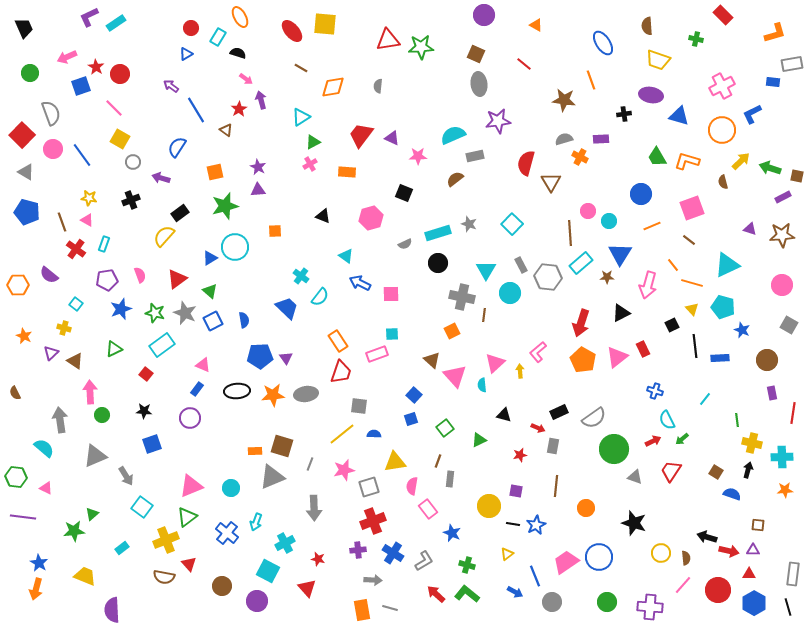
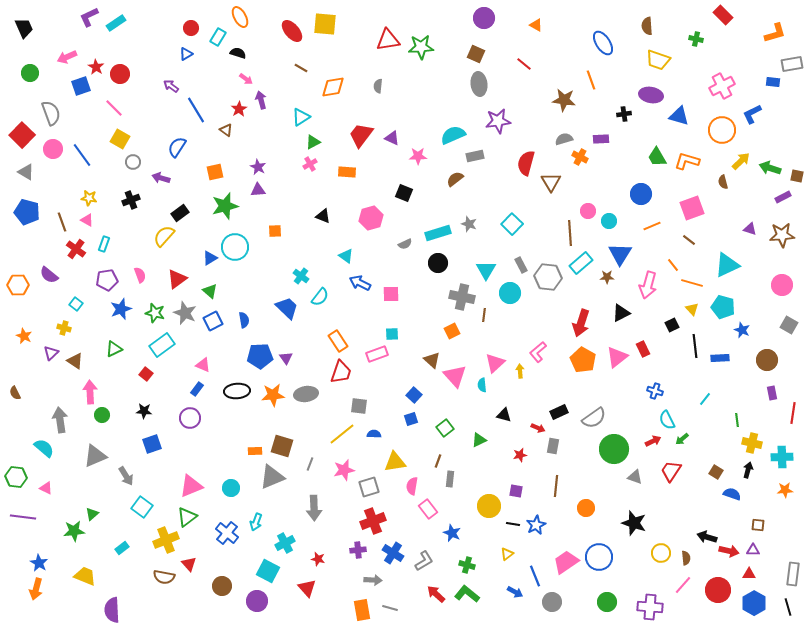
purple circle at (484, 15): moved 3 px down
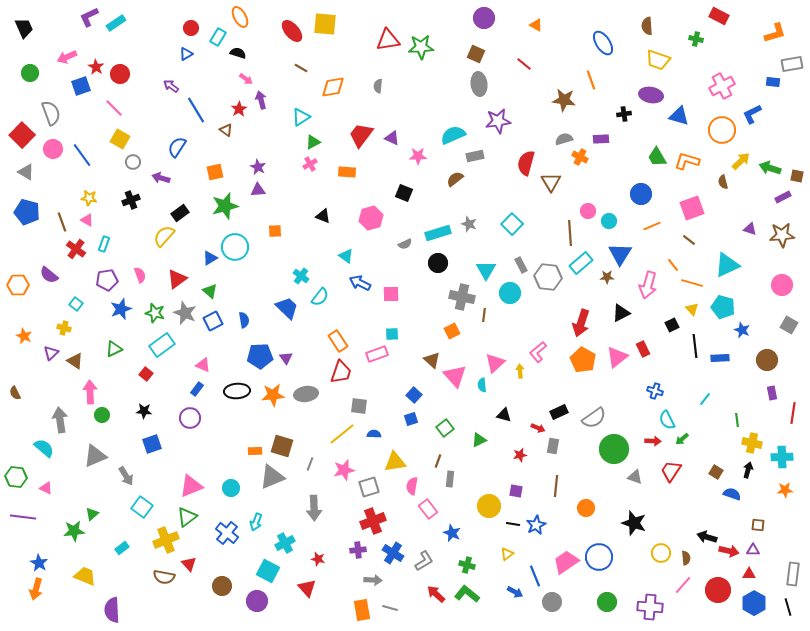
red rectangle at (723, 15): moved 4 px left, 1 px down; rotated 18 degrees counterclockwise
red arrow at (653, 441): rotated 28 degrees clockwise
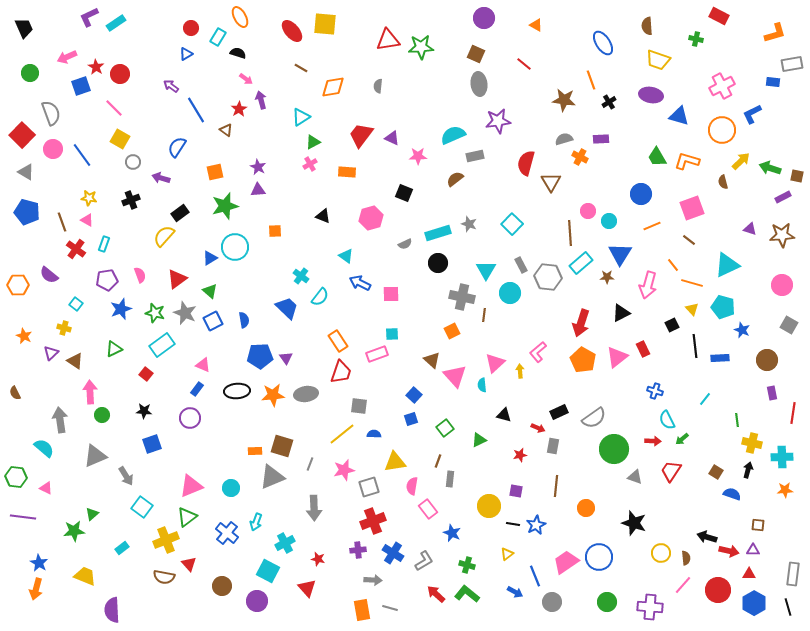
black cross at (624, 114): moved 15 px left, 12 px up; rotated 24 degrees counterclockwise
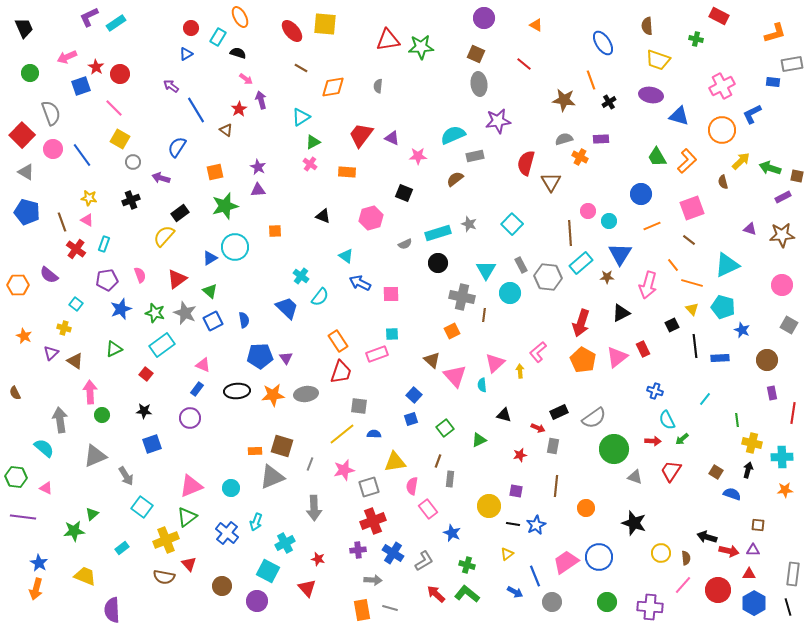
orange L-shape at (687, 161): rotated 120 degrees clockwise
pink cross at (310, 164): rotated 24 degrees counterclockwise
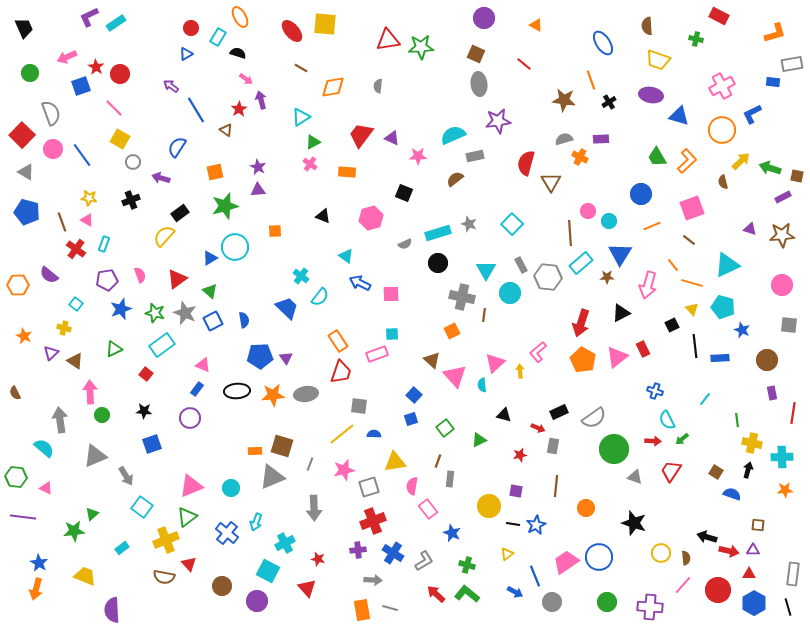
gray square at (789, 325): rotated 24 degrees counterclockwise
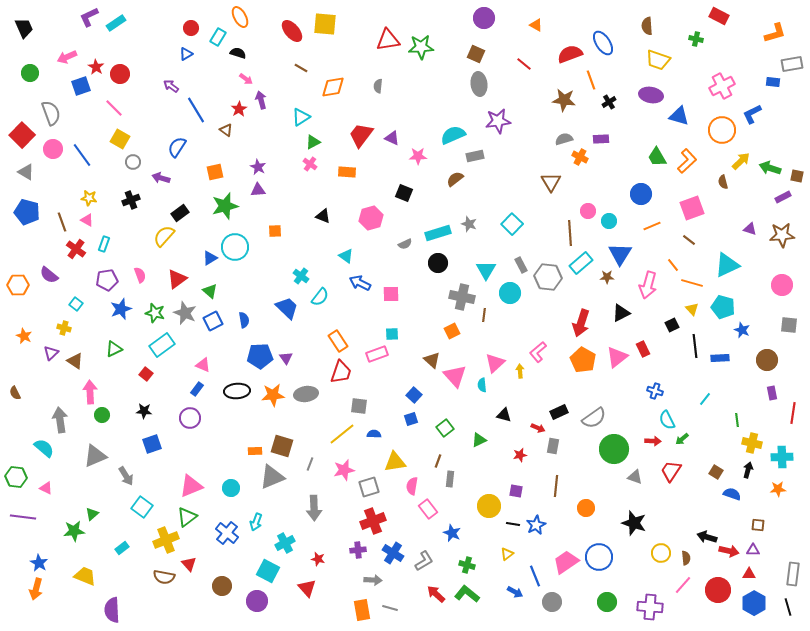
red semicircle at (526, 163): moved 44 px right, 109 px up; rotated 55 degrees clockwise
orange star at (785, 490): moved 7 px left, 1 px up
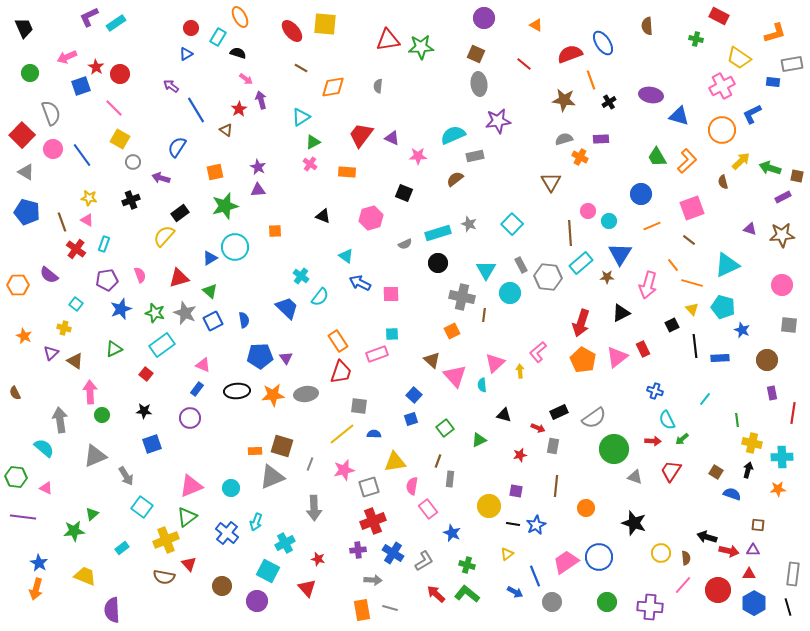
yellow trapezoid at (658, 60): moved 81 px right, 2 px up; rotated 15 degrees clockwise
red triangle at (177, 279): moved 2 px right, 1 px up; rotated 20 degrees clockwise
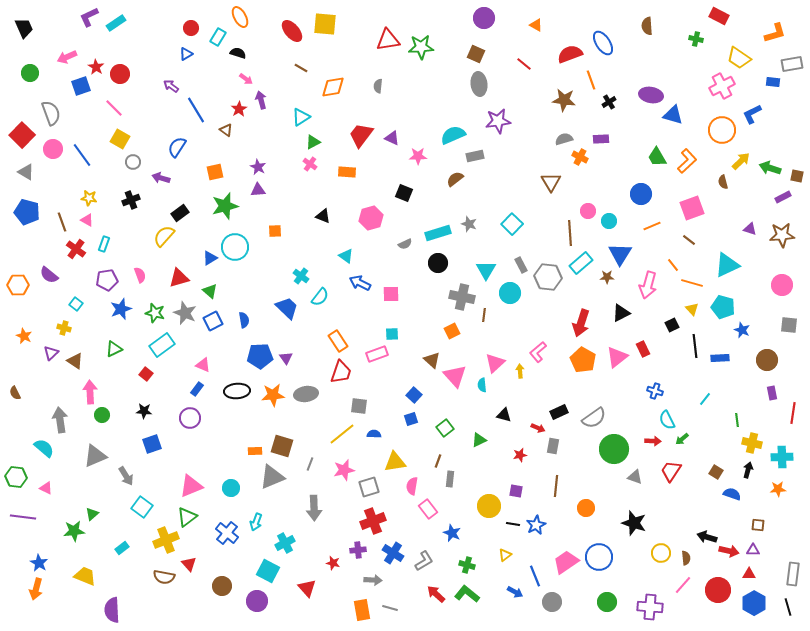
blue triangle at (679, 116): moved 6 px left, 1 px up
yellow triangle at (507, 554): moved 2 px left, 1 px down
red star at (318, 559): moved 15 px right, 4 px down
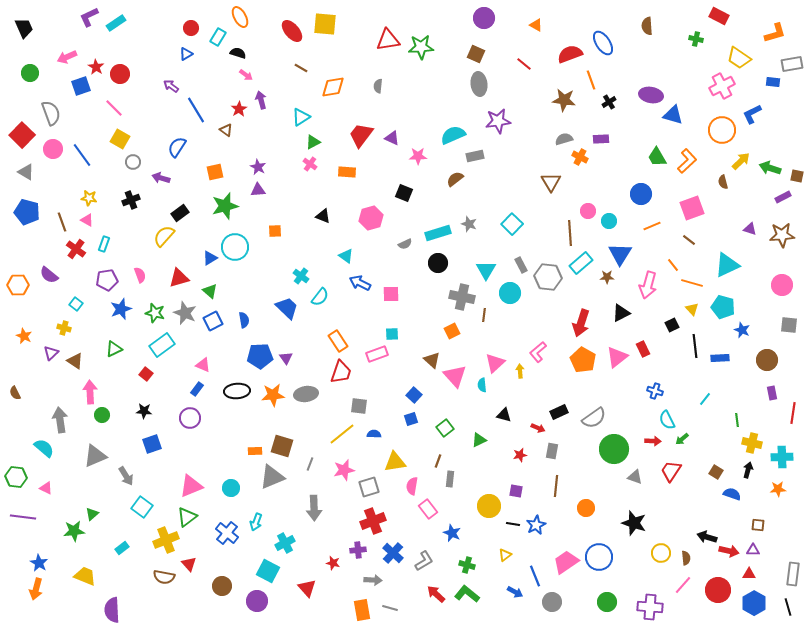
pink arrow at (246, 79): moved 4 px up
gray rectangle at (553, 446): moved 1 px left, 5 px down
blue cross at (393, 553): rotated 10 degrees clockwise
